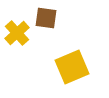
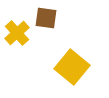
yellow square: rotated 28 degrees counterclockwise
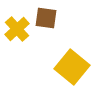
yellow cross: moved 4 px up
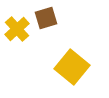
brown square: rotated 25 degrees counterclockwise
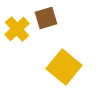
yellow square: moved 8 px left
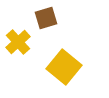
yellow cross: moved 1 px right, 13 px down
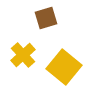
yellow cross: moved 5 px right, 13 px down
